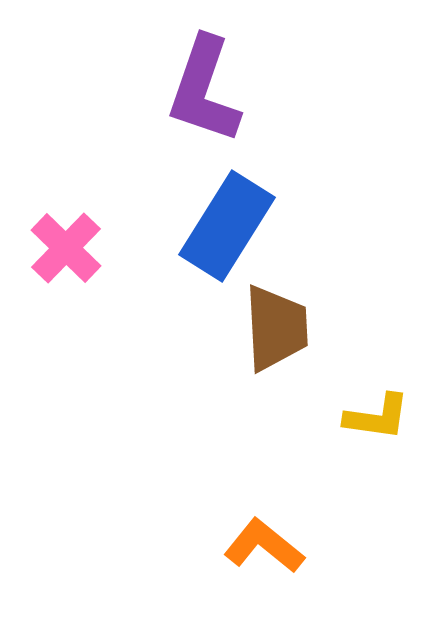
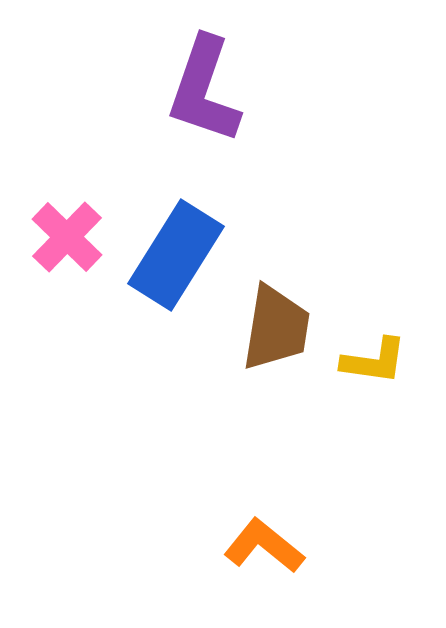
blue rectangle: moved 51 px left, 29 px down
pink cross: moved 1 px right, 11 px up
brown trapezoid: rotated 12 degrees clockwise
yellow L-shape: moved 3 px left, 56 px up
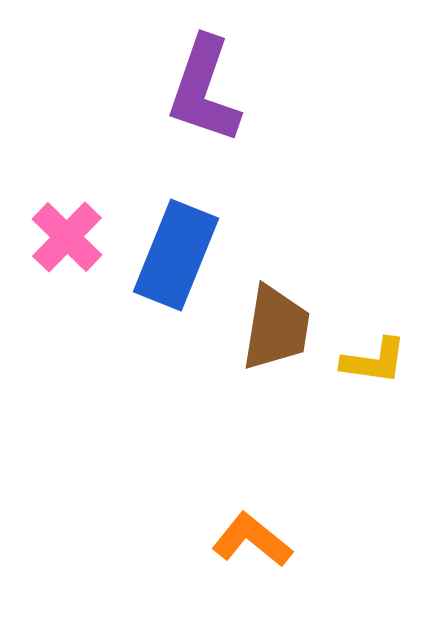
blue rectangle: rotated 10 degrees counterclockwise
orange L-shape: moved 12 px left, 6 px up
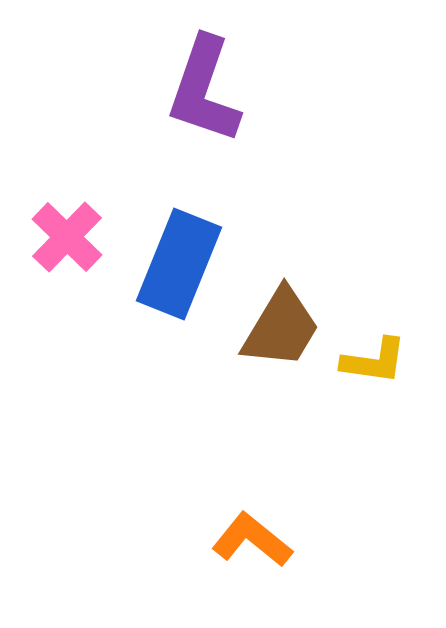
blue rectangle: moved 3 px right, 9 px down
brown trapezoid: moved 5 px right; rotated 22 degrees clockwise
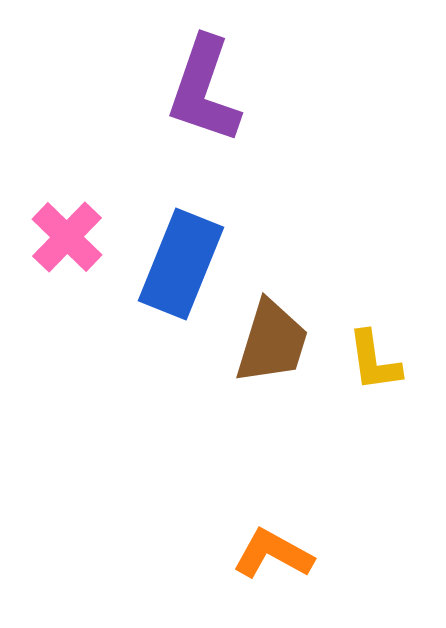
blue rectangle: moved 2 px right
brown trapezoid: moved 9 px left, 14 px down; rotated 14 degrees counterclockwise
yellow L-shape: rotated 74 degrees clockwise
orange L-shape: moved 21 px right, 14 px down; rotated 10 degrees counterclockwise
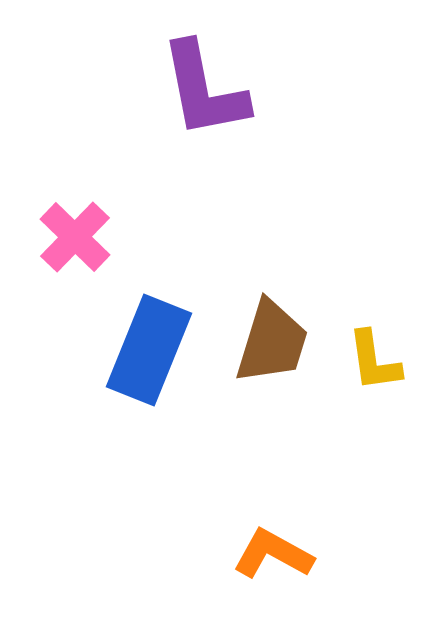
purple L-shape: rotated 30 degrees counterclockwise
pink cross: moved 8 px right
blue rectangle: moved 32 px left, 86 px down
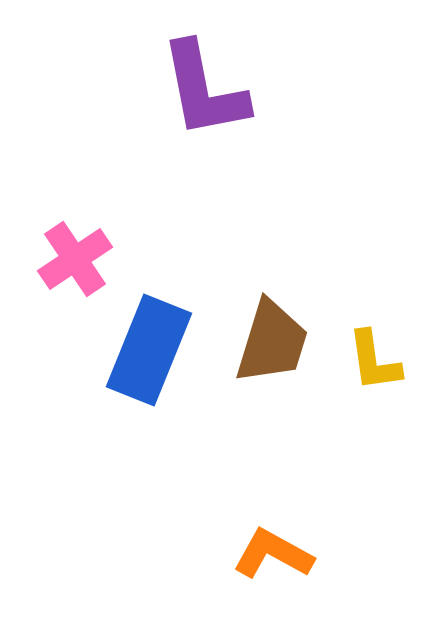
pink cross: moved 22 px down; rotated 12 degrees clockwise
